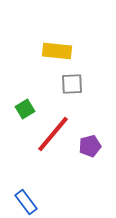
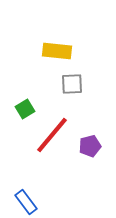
red line: moved 1 px left, 1 px down
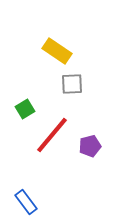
yellow rectangle: rotated 28 degrees clockwise
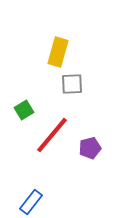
yellow rectangle: moved 1 px right, 1 px down; rotated 72 degrees clockwise
green square: moved 1 px left, 1 px down
purple pentagon: moved 2 px down
blue rectangle: moved 5 px right; rotated 75 degrees clockwise
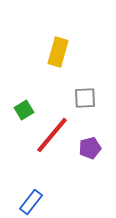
gray square: moved 13 px right, 14 px down
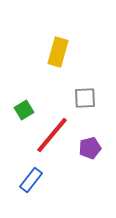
blue rectangle: moved 22 px up
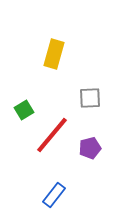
yellow rectangle: moved 4 px left, 2 px down
gray square: moved 5 px right
blue rectangle: moved 23 px right, 15 px down
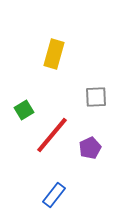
gray square: moved 6 px right, 1 px up
purple pentagon: rotated 10 degrees counterclockwise
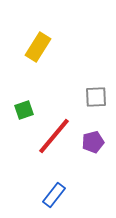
yellow rectangle: moved 16 px left, 7 px up; rotated 16 degrees clockwise
green square: rotated 12 degrees clockwise
red line: moved 2 px right, 1 px down
purple pentagon: moved 3 px right, 6 px up; rotated 10 degrees clockwise
